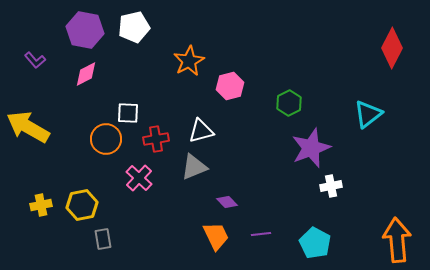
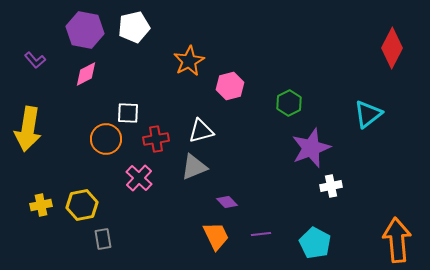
yellow arrow: moved 2 px down; rotated 111 degrees counterclockwise
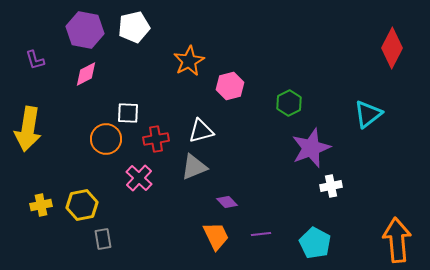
purple L-shape: rotated 25 degrees clockwise
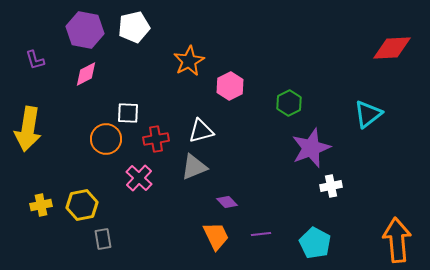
red diamond: rotated 60 degrees clockwise
pink hexagon: rotated 12 degrees counterclockwise
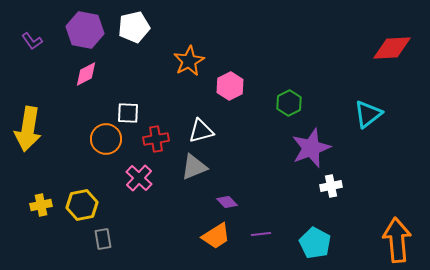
purple L-shape: moved 3 px left, 19 px up; rotated 20 degrees counterclockwise
orange trapezoid: rotated 84 degrees clockwise
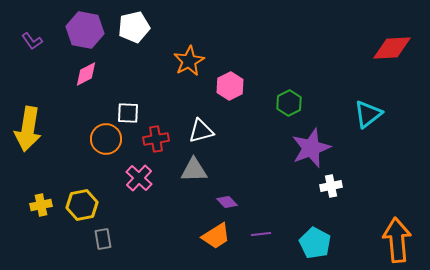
gray triangle: moved 3 px down; rotated 20 degrees clockwise
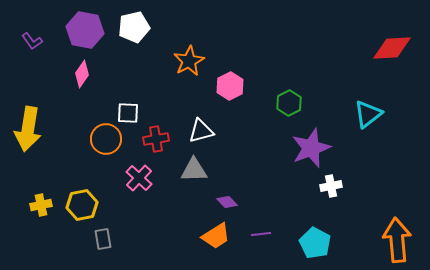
pink diamond: moved 4 px left; rotated 28 degrees counterclockwise
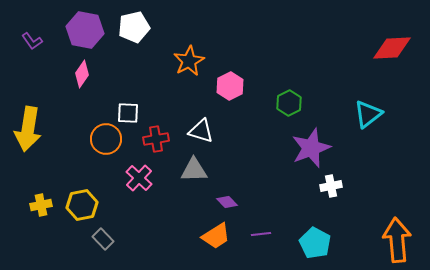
white triangle: rotated 32 degrees clockwise
gray rectangle: rotated 35 degrees counterclockwise
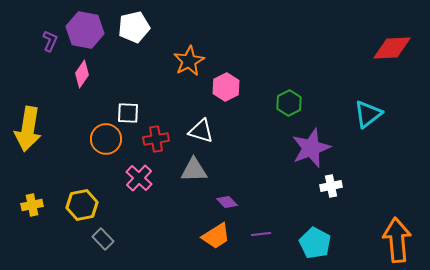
purple L-shape: moved 18 px right; rotated 120 degrees counterclockwise
pink hexagon: moved 4 px left, 1 px down
yellow cross: moved 9 px left
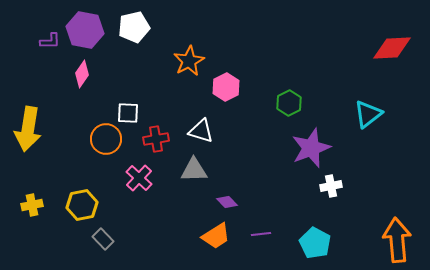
purple L-shape: rotated 65 degrees clockwise
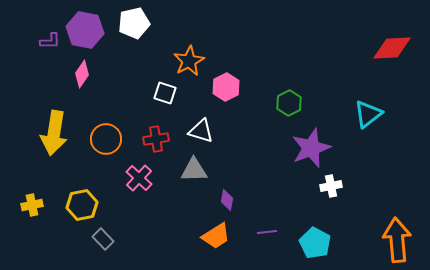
white pentagon: moved 4 px up
white square: moved 37 px right, 20 px up; rotated 15 degrees clockwise
yellow arrow: moved 26 px right, 4 px down
purple diamond: moved 2 px up; rotated 55 degrees clockwise
purple line: moved 6 px right, 2 px up
